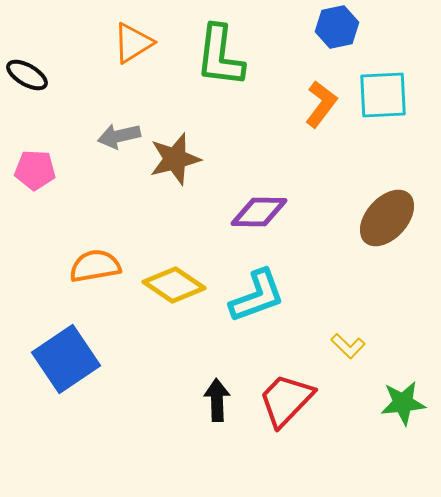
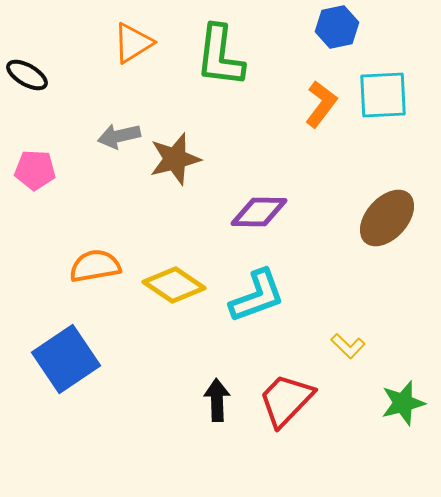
green star: rotated 9 degrees counterclockwise
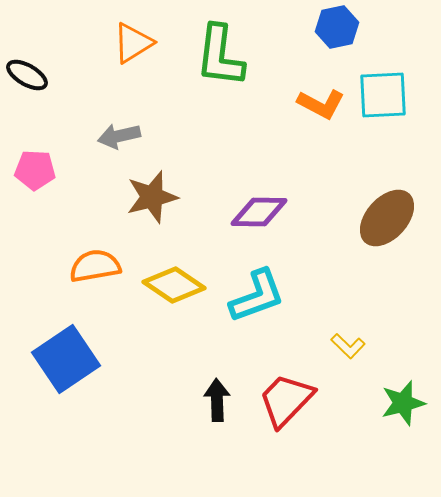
orange L-shape: rotated 81 degrees clockwise
brown star: moved 23 px left, 38 px down
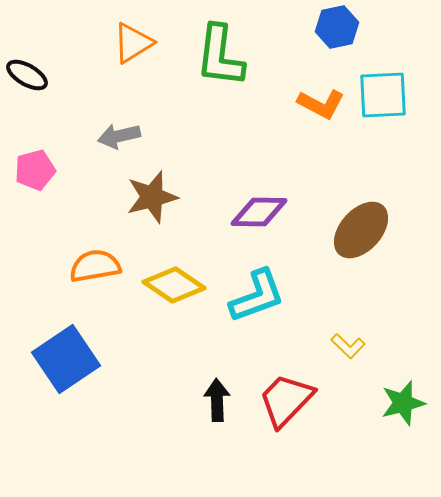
pink pentagon: rotated 18 degrees counterclockwise
brown ellipse: moved 26 px left, 12 px down
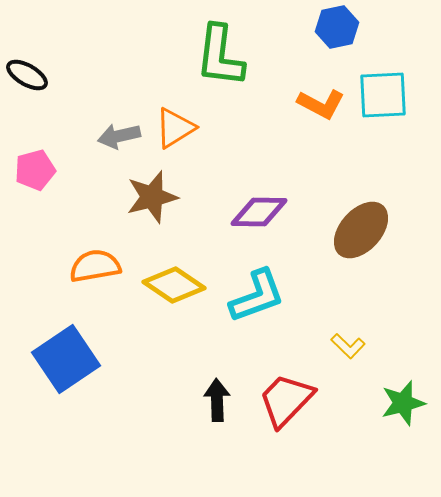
orange triangle: moved 42 px right, 85 px down
